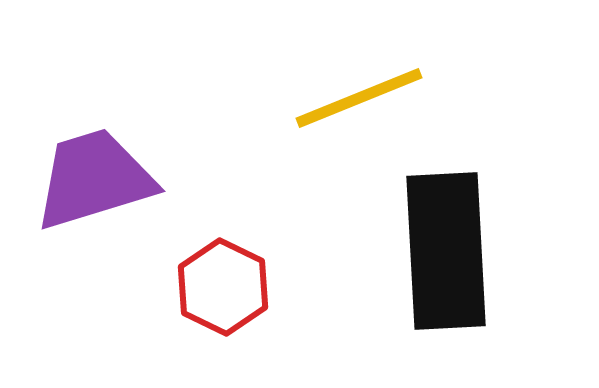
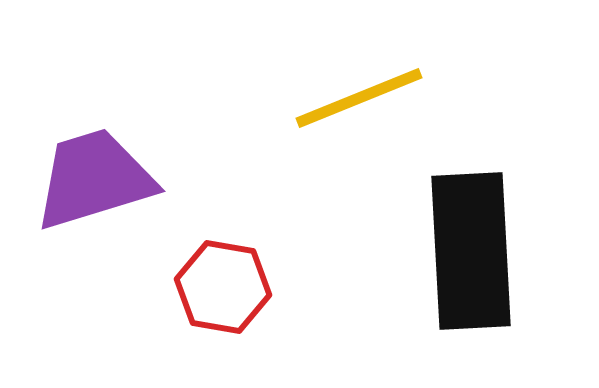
black rectangle: moved 25 px right
red hexagon: rotated 16 degrees counterclockwise
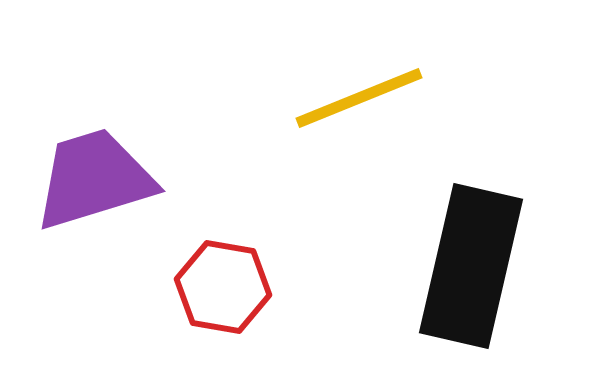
black rectangle: moved 15 px down; rotated 16 degrees clockwise
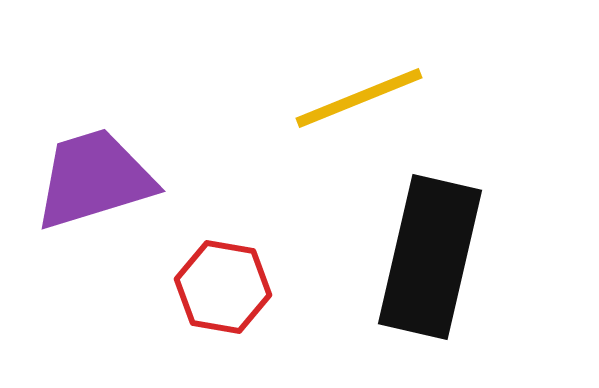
black rectangle: moved 41 px left, 9 px up
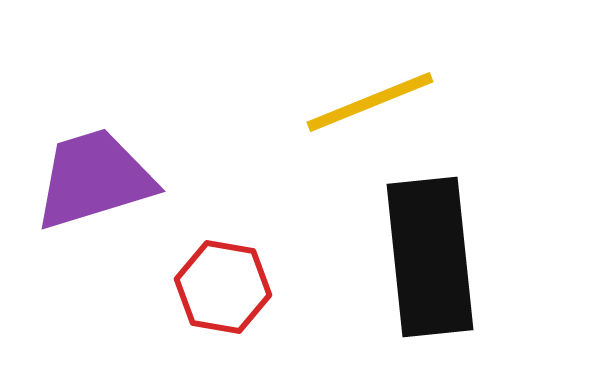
yellow line: moved 11 px right, 4 px down
black rectangle: rotated 19 degrees counterclockwise
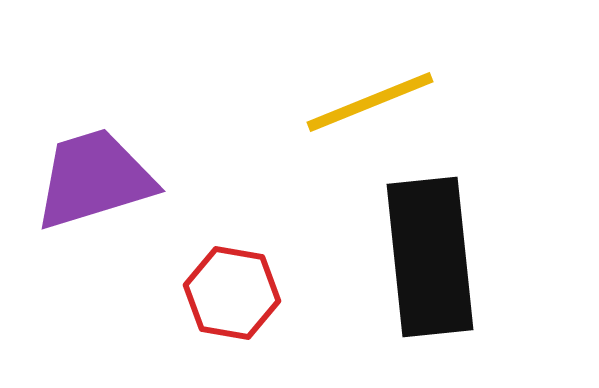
red hexagon: moved 9 px right, 6 px down
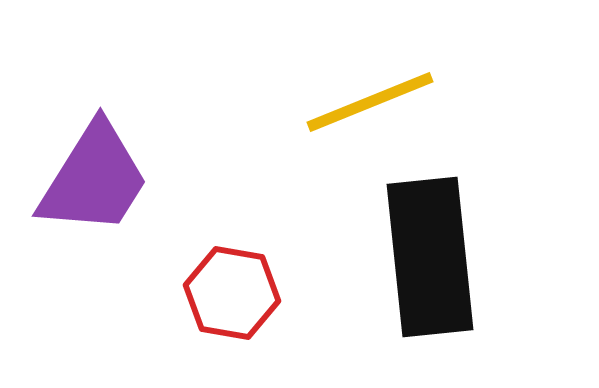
purple trapezoid: rotated 139 degrees clockwise
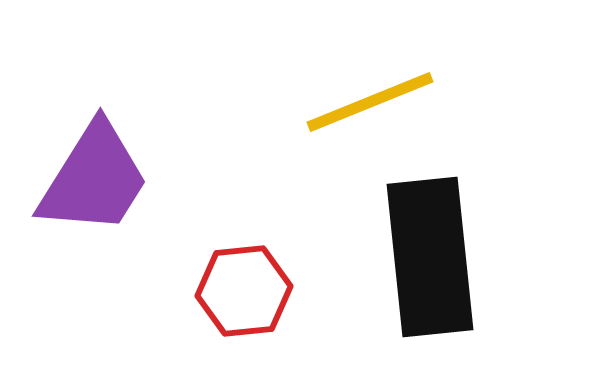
red hexagon: moved 12 px right, 2 px up; rotated 16 degrees counterclockwise
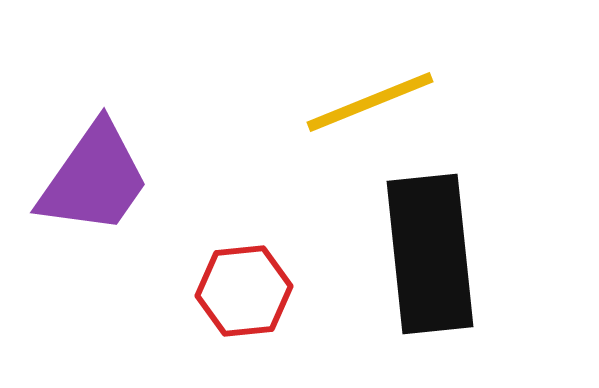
purple trapezoid: rotated 3 degrees clockwise
black rectangle: moved 3 px up
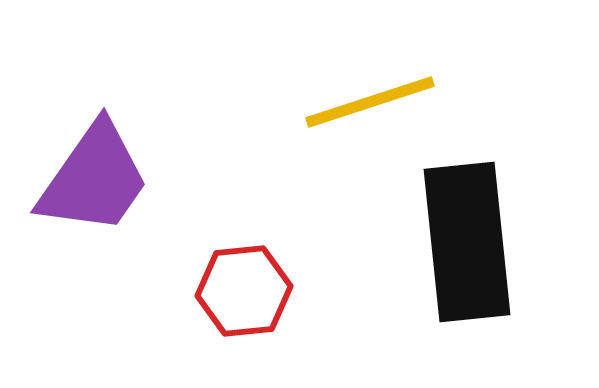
yellow line: rotated 4 degrees clockwise
black rectangle: moved 37 px right, 12 px up
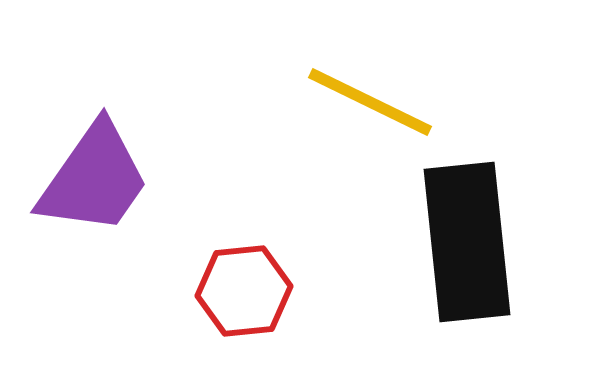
yellow line: rotated 44 degrees clockwise
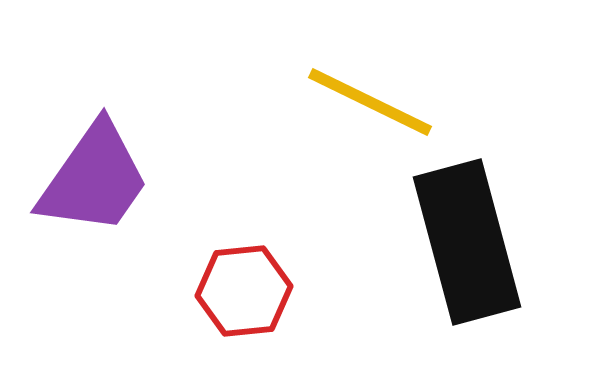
black rectangle: rotated 9 degrees counterclockwise
